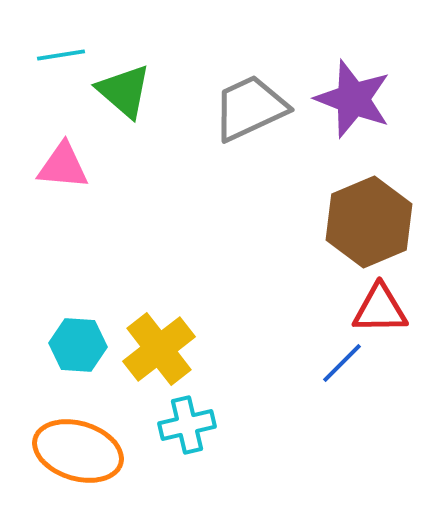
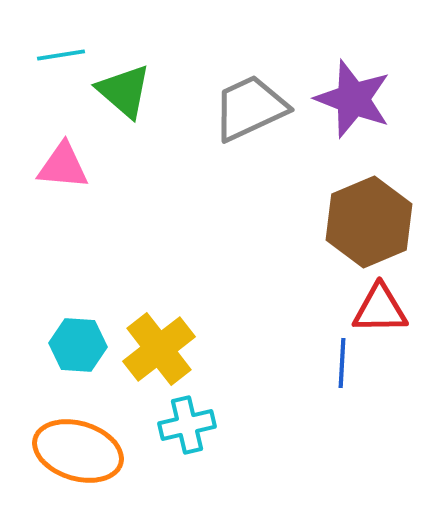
blue line: rotated 42 degrees counterclockwise
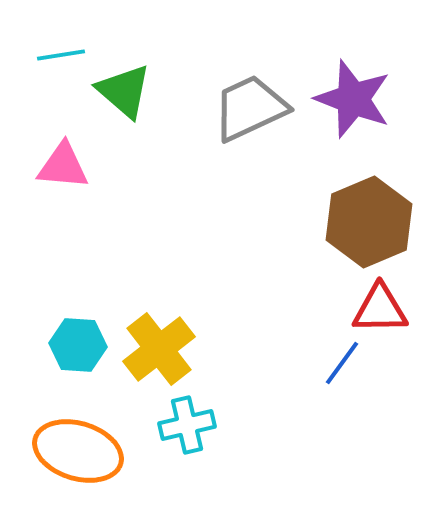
blue line: rotated 33 degrees clockwise
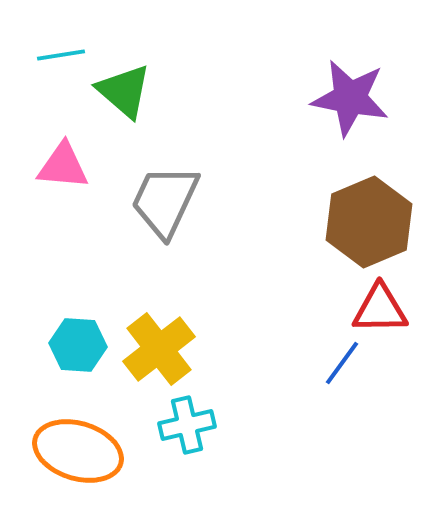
purple star: moved 3 px left, 1 px up; rotated 10 degrees counterclockwise
gray trapezoid: moved 85 px left, 93 px down; rotated 40 degrees counterclockwise
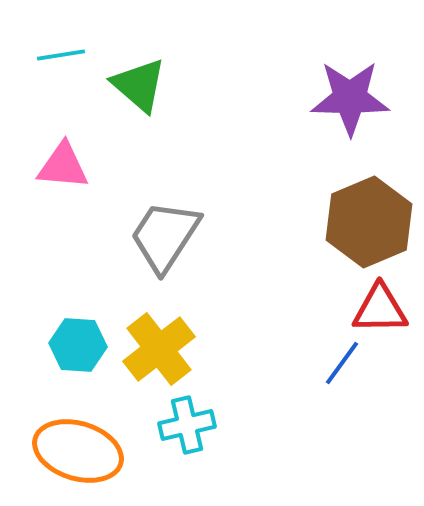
green triangle: moved 15 px right, 6 px up
purple star: rotated 10 degrees counterclockwise
gray trapezoid: moved 35 px down; rotated 8 degrees clockwise
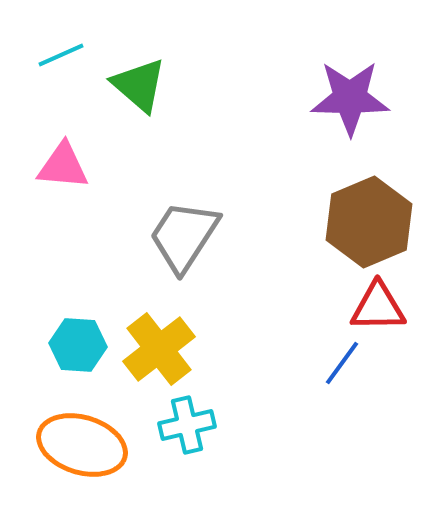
cyan line: rotated 15 degrees counterclockwise
gray trapezoid: moved 19 px right
red triangle: moved 2 px left, 2 px up
orange ellipse: moved 4 px right, 6 px up
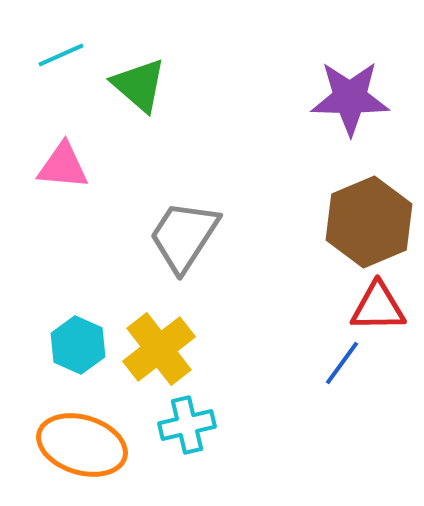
cyan hexagon: rotated 20 degrees clockwise
